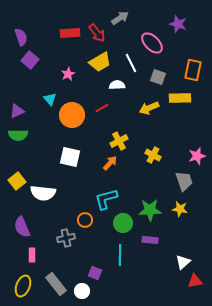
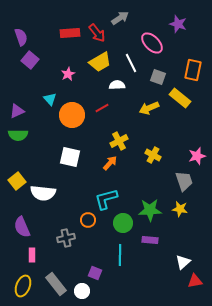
yellow rectangle at (180, 98): rotated 40 degrees clockwise
orange circle at (85, 220): moved 3 px right
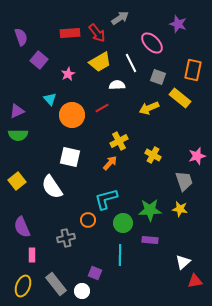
purple square at (30, 60): moved 9 px right
white semicircle at (43, 193): moved 9 px right, 6 px up; rotated 50 degrees clockwise
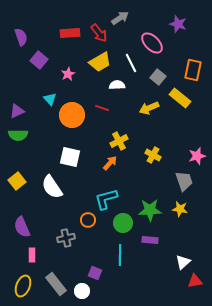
red arrow at (97, 33): moved 2 px right
gray square at (158, 77): rotated 21 degrees clockwise
red line at (102, 108): rotated 48 degrees clockwise
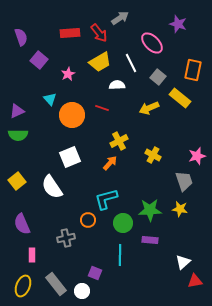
white square at (70, 157): rotated 35 degrees counterclockwise
purple semicircle at (22, 227): moved 3 px up
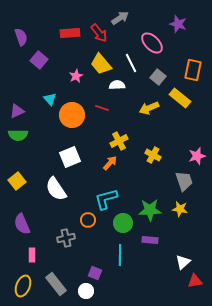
yellow trapezoid at (100, 62): moved 1 px right, 2 px down; rotated 80 degrees clockwise
pink star at (68, 74): moved 8 px right, 2 px down
white semicircle at (52, 187): moved 4 px right, 2 px down
white circle at (82, 291): moved 4 px right
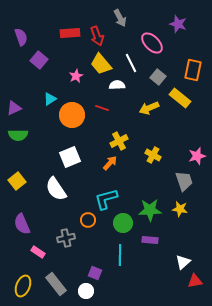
gray arrow at (120, 18): rotated 96 degrees clockwise
red arrow at (99, 33): moved 2 px left, 3 px down; rotated 18 degrees clockwise
cyan triangle at (50, 99): rotated 40 degrees clockwise
purple triangle at (17, 111): moved 3 px left, 3 px up
pink rectangle at (32, 255): moved 6 px right, 3 px up; rotated 56 degrees counterclockwise
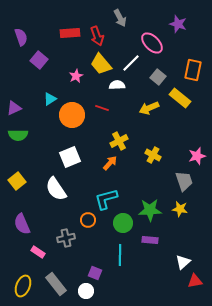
white line at (131, 63): rotated 72 degrees clockwise
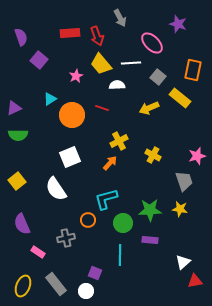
white line at (131, 63): rotated 42 degrees clockwise
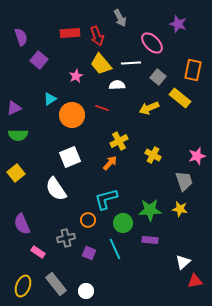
yellow square at (17, 181): moved 1 px left, 8 px up
cyan line at (120, 255): moved 5 px left, 6 px up; rotated 25 degrees counterclockwise
purple square at (95, 273): moved 6 px left, 20 px up
